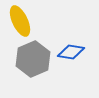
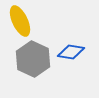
gray hexagon: rotated 12 degrees counterclockwise
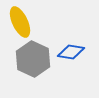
yellow ellipse: moved 1 px down
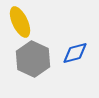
blue diamond: moved 4 px right, 1 px down; rotated 24 degrees counterclockwise
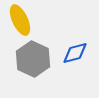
yellow ellipse: moved 2 px up
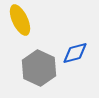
gray hexagon: moved 6 px right, 9 px down
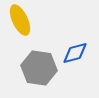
gray hexagon: rotated 16 degrees counterclockwise
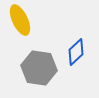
blue diamond: moved 1 px right, 1 px up; rotated 28 degrees counterclockwise
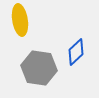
yellow ellipse: rotated 16 degrees clockwise
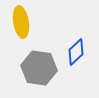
yellow ellipse: moved 1 px right, 2 px down
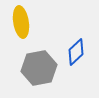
gray hexagon: rotated 20 degrees counterclockwise
